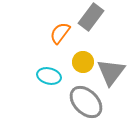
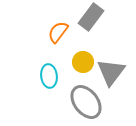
orange semicircle: moved 2 px left, 1 px up
cyan ellipse: rotated 70 degrees clockwise
gray ellipse: rotated 8 degrees clockwise
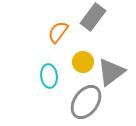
gray rectangle: moved 2 px right
gray triangle: rotated 16 degrees clockwise
gray ellipse: rotated 72 degrees clockwise
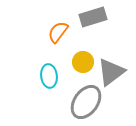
gray rectangle: rotated 36 degrees clockwise
